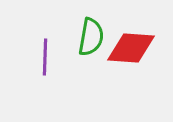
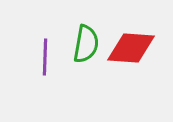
green semicircle: moved 5 px left, 7 px down
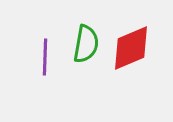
red diamond: rotated 27 degrees counterclockwise
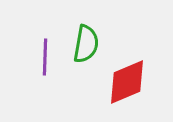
red diamond: moved 4 px left, 34 px down
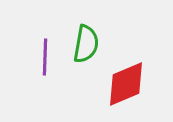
red diamond: moved 1 px left, 2 px down
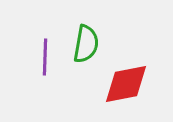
red diamond: rotated 12 degrees clockwise
